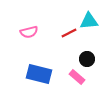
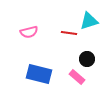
cyan triangle: rotated 12 degrees counterclockwise
red line: rotated 35 degrees clockwise
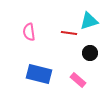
pink semicircle: rotated 96 degrees clockwise
black circle: moved 3 px right, 6 px up
pink rectangle: moved 1 px right, 3 px down
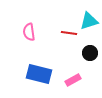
pink rectangle: moved 5 px left; rotated 70 degrees counterclockwise
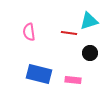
pink rectangle: rotated 35 degrees clockwise
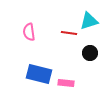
pink rectangle: moved 7 px left, 3 px down
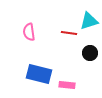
pink rectangle: moved 1 px right, 2 px down
